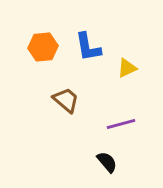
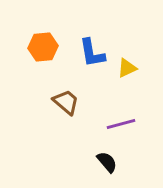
blue L-shape: moved 4 px right, 6 px down
brown trapezoid: moved 2 px down
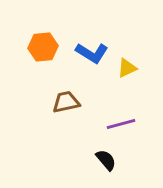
blue L-shape: rotated 48 degrees counterclockwise
brown trapezoid: rotated 52 degrees counterclockwise
black semicircle: moved 1 px left, 2 px up
